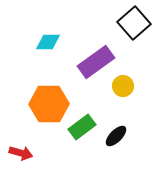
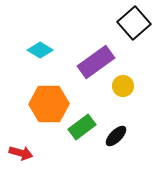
cyan diamond: moved 8 px left, 8 px down; rotated 30 degrees clockwise
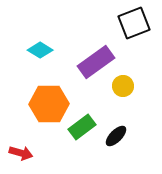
black square: rotated 20 degrees clockwise
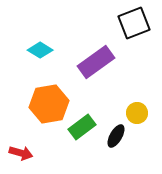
yellow circle: moved 14 px right, 27 px down
orange hexagon: rotated 9 degrees counterclockwise
black ellipse: rotated 15 degrees counterclockwise
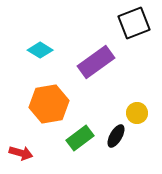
green rectangle: moved 2 px left, 11 px down
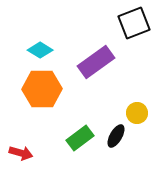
orange hexagon: moved 7 px left, 15 px up; rotated 9 degrees clockwise
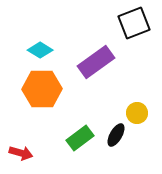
black ellipse: moved 1 px up
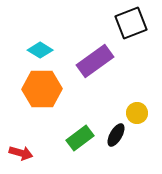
black square: moved 3 px left
purple rectangle: moved 1 px left, 1 px up
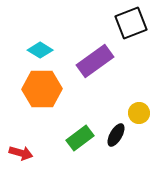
yellow circle: moved 2 px right
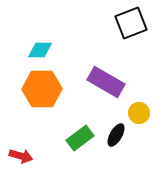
cyan diamond: rotated 30 degrees counterclockwise
purple rectangle: moved 11 px right, 21 px down; rotated 66 degrees clockwise
red arrow: moved 3 px down
